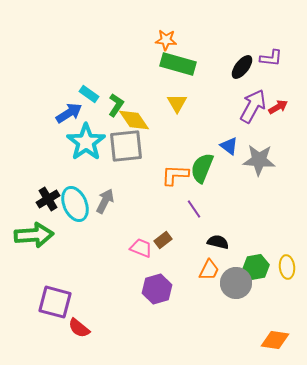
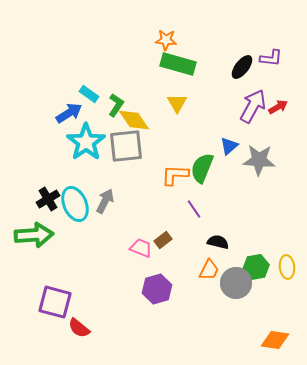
blue triangle: rotated 42 degrees clockwise
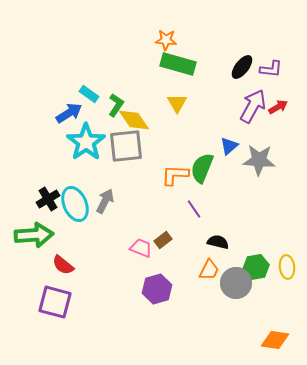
purple L-shape: moved 11 px down
red semicircle: moved 16 px left, 63 px up
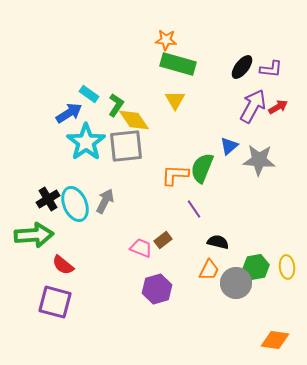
yellow triangle: moved 2 px left, 3 px up
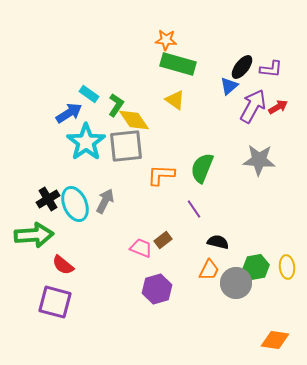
yellow triangle: rotated 25 degrees counterclockwise
blue triangle: moved 60 px up
orange L-shape: moved 14 px left
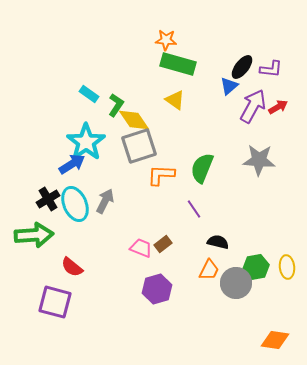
blue arrow: moved 3 px right, 51 px down
gray square: moved 13 px right; rotated 12 degrees counterclockwise
brown rectangle: moved 4 px down
red semicircle: moved 9 px right, 2 px down
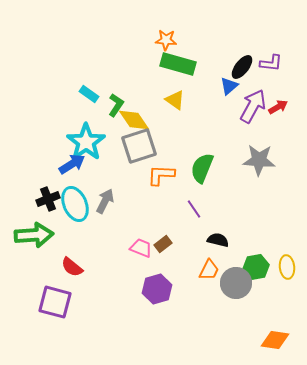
purple L-shape: moved 6 px up
black cross: rotated 10 degrees clockwise
black semicircle: moved 2 px up
